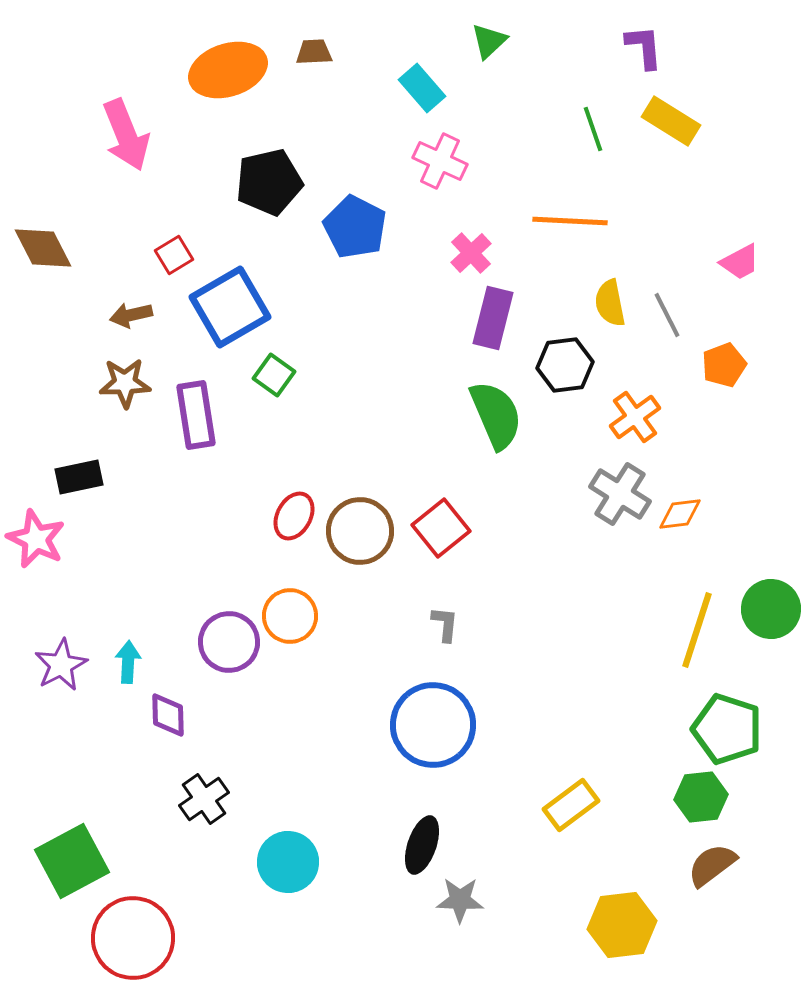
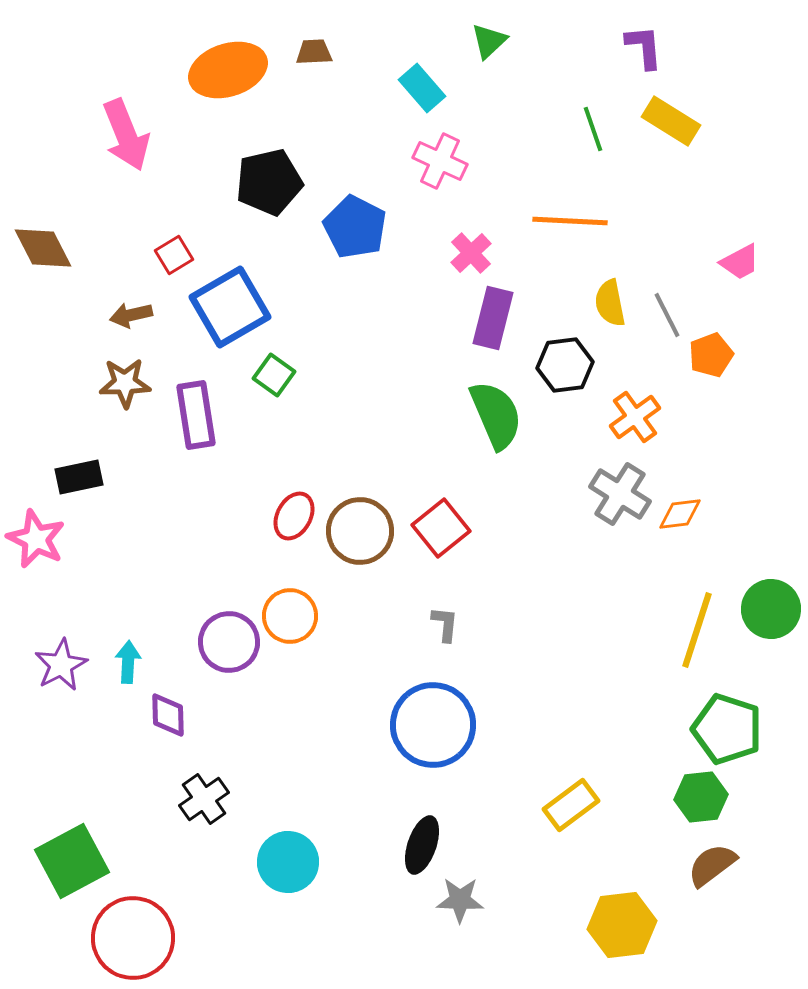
orange pentagon at (724, 365): moved 13 px left, 10 px up
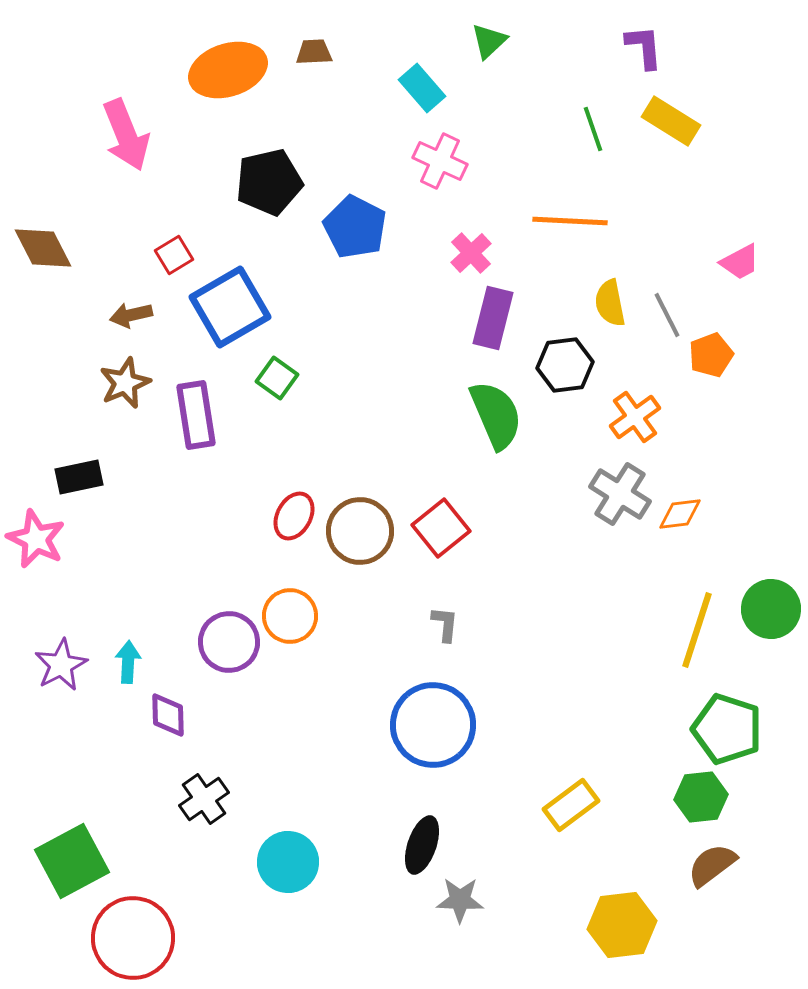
green square at (274, 375): moved 3 px right, 3 px down
brown star at (125, 383): rotated 21 degrees counterclockwise
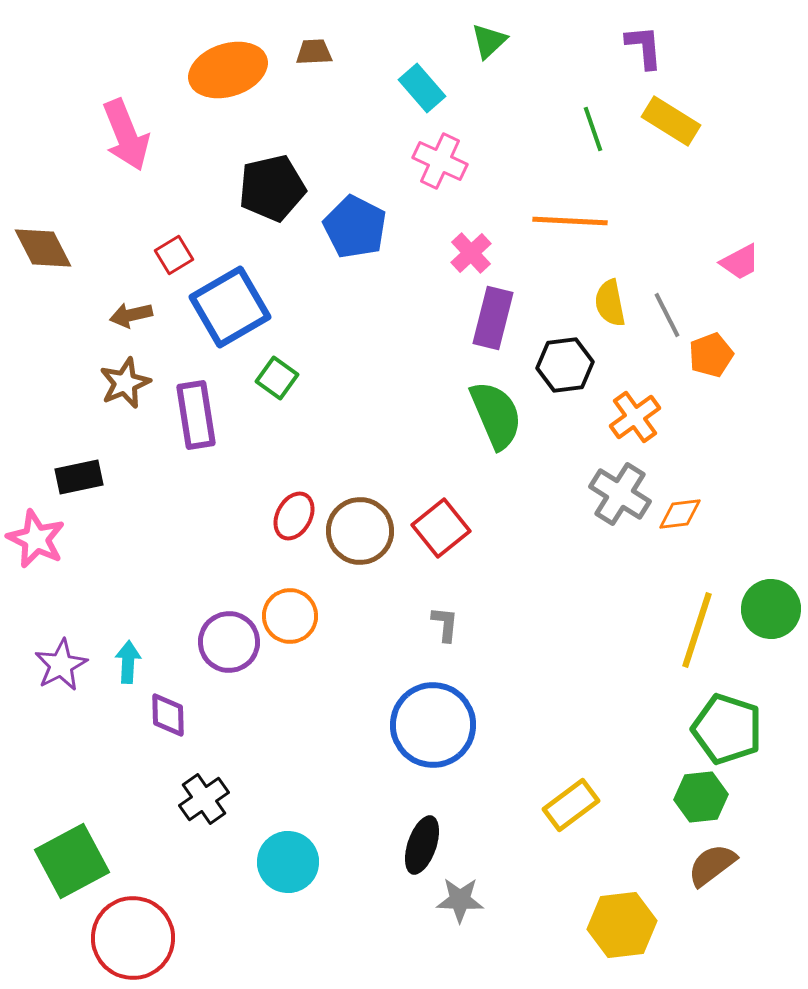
black pentagon at (269, 182): moved 3 px right, 6 px down
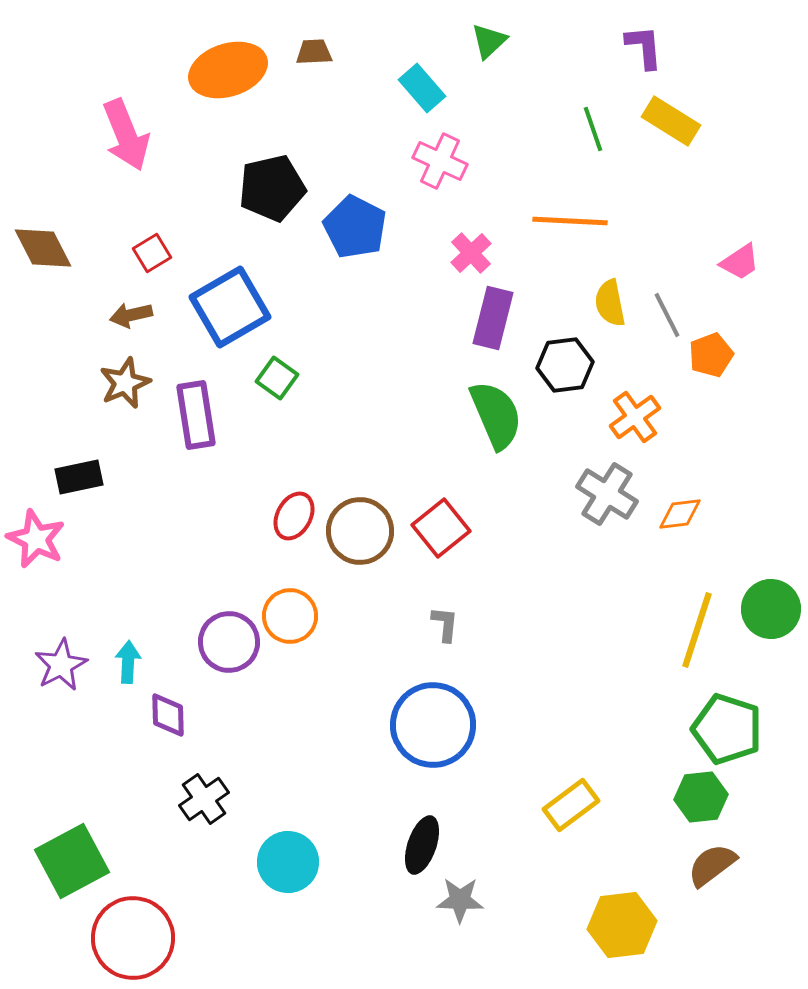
red square at (174, 255): moved 22 px left, 2 px up
pink trapezoid at (740, 262): rotated 6 degrees counterclockwise
gray cross at (620, 494): moved 13 px left
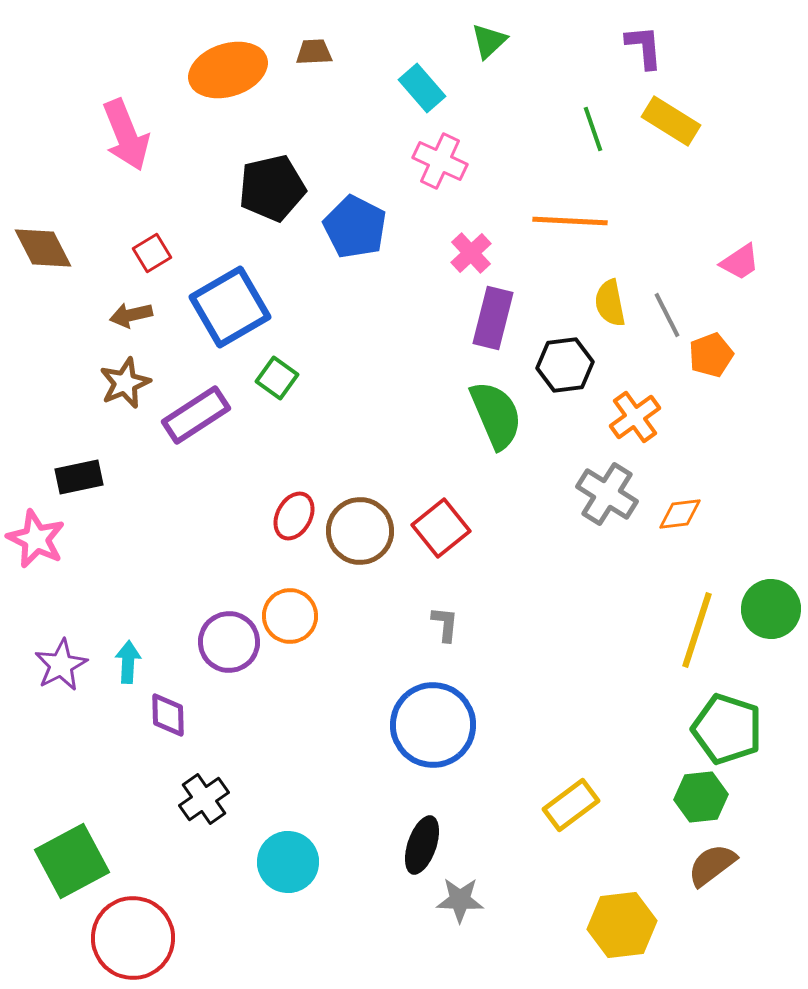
purple rectangle at (196, 415): rotated 66 degrees clockwise
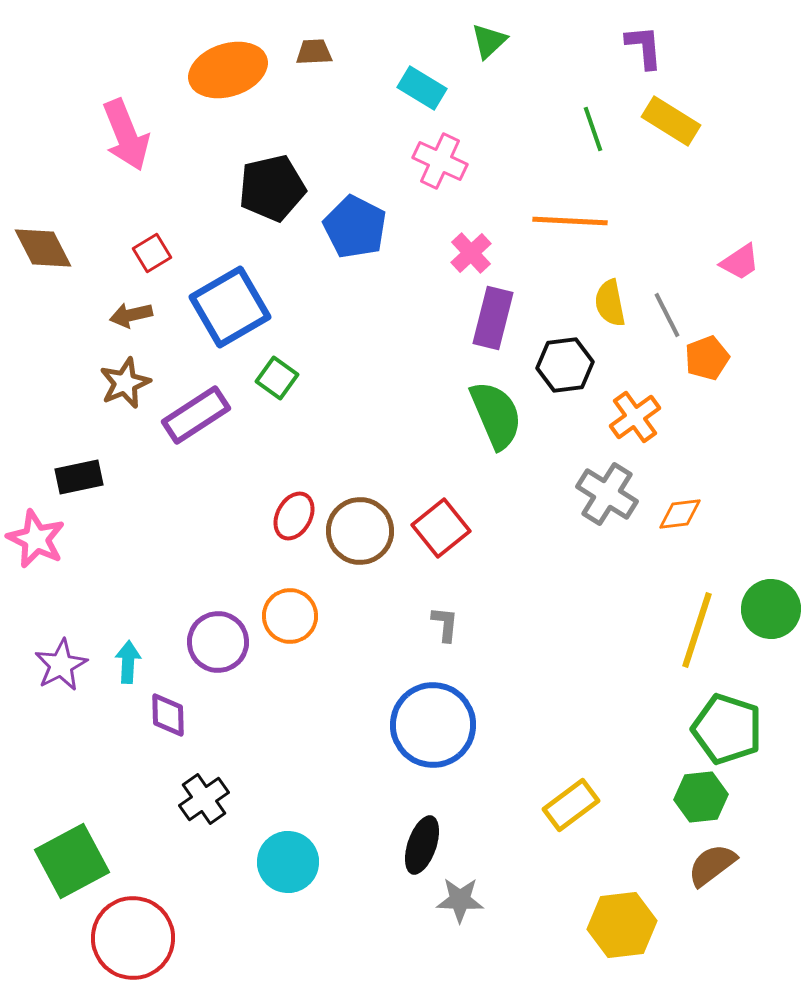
cyan rectangle at (422, 88): rotated 18 degrees counterclockwise
orange pentagon at (711, 355): moved 4 px left, 3 px down
purple circle at (229, 642): moved 11 px left
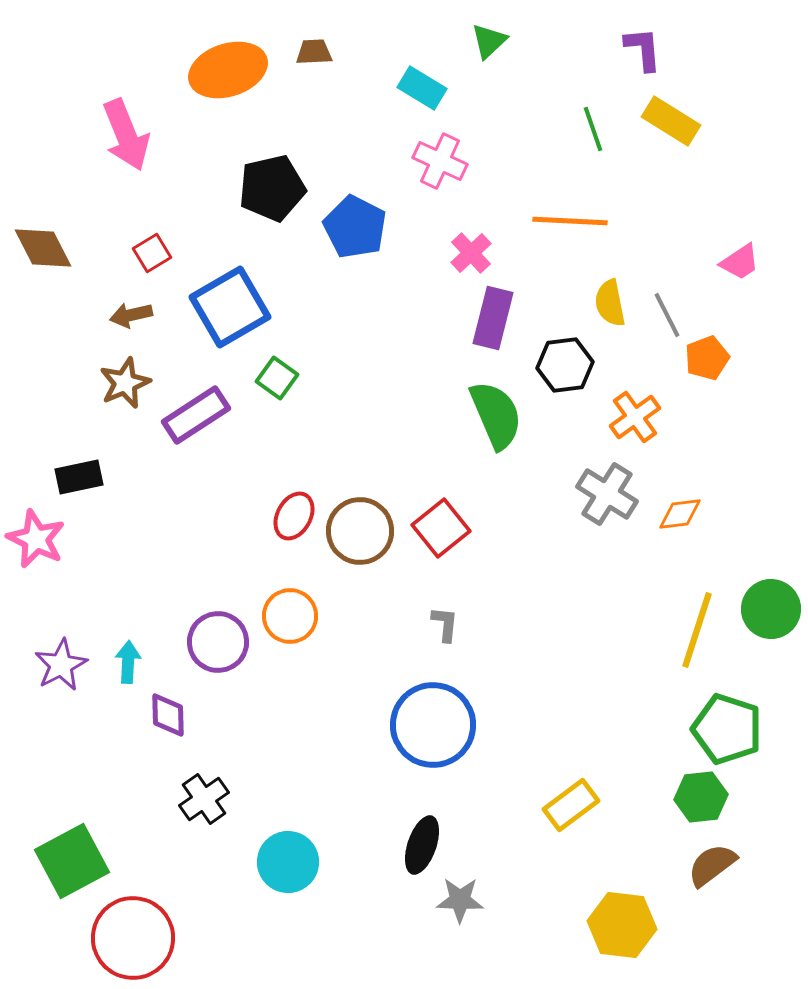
purple L-shape at (644, 47): moved 1 px left, 2 px down
yellow hexagon at (622, 925): rotated 14 degrees clockwise
